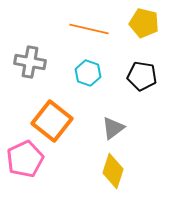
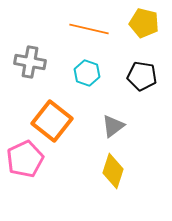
cyan hexagon: moved 1 px left
gray triangle: moved 2 px up
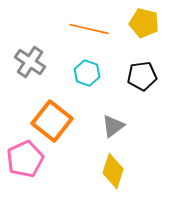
gray cross: rotated 24 degrees clockwise
black pentagon: rotated 16 degrees counterclockwise
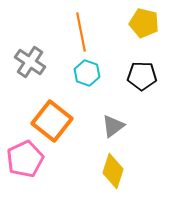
orange line: moved 8 px left, 3 px down; rotated 66 degrees clockwise
black pentagon: rotated 8 degrees clockwise
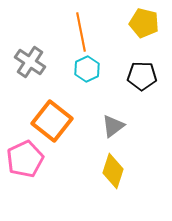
cyan hexagon: moved 4 px up; rotated 15 degrees clockwise
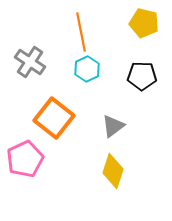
orange square: moved 2 px right, 3 px up
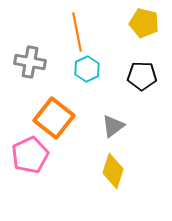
orange line: moved 4 px left
gray cross: rotated 24 degrees counterclockwise
pink pentagon: moved 5 px right, 4 px up
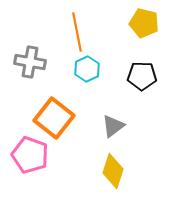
pink pentagon: rotated 27 degrees counterclockwise
